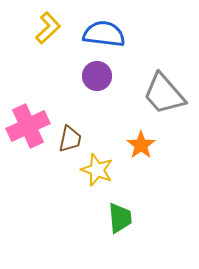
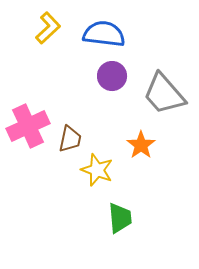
purple circle: moved 15 px right
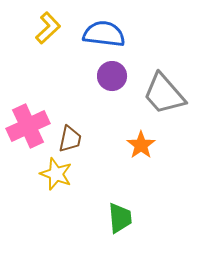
yellow star: moved 41 px left, 4 px down
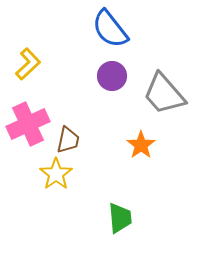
yellow L-shape: moved 20 px left, 36 px down
blue semicircle: moved 6 px right, 5 px up; rotated 135 degrees counterclockwise
pink cross: moved 2 px up
brown trapezoid: moved 2 px left, 1 px down
yellow star: rotated 16 degrees clockwise
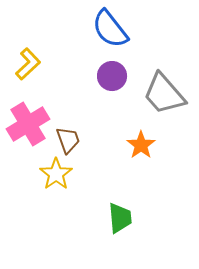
pink cross: rotated 6 degrees counterclockwise
brown trapezoid: rotated 32 degrees counterclockwise
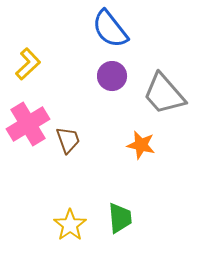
orange star: rotated 24 degrees counterclockwise
yellow star: moved 14 px right, 51 px down
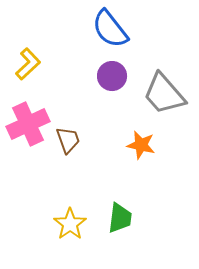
pink cross: rotated 6 degrees clockwise
green trapezoid: rotated 12 degrees clockwise
yellow star: moved 1 px up
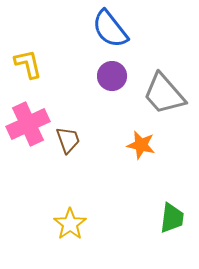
yellow L-shape: rotated 60 degrees counterclockwise
green trapezoid: moved 52 px right
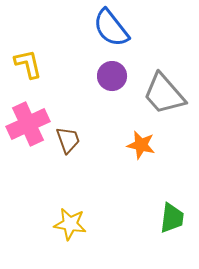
blue semicircle: moved 1 px right, 1 px up
yellow star: rotated 28 degrees counterclockwise
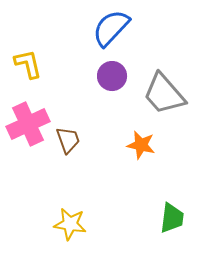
blue semicircle: rotated 81 degrees clockwise
